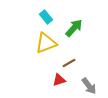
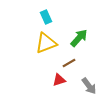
cyan rectangle: rotated 16 degrees clockwise
green arrow: moved 5 px right, 10 px down
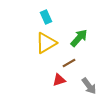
yellow triangle: rotated 10 degrees counterclockwise
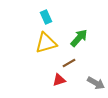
yellow triangle: rotated 15 degrees clockwise
gray arrow: moved 7 px right, 3 px up; rotated 24 degrees counterclockwise
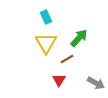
yellow triangle: rotated 45 degrees counterclockwise
brown line: moved 2 px left, 4 px up
red triangle: rotated 40 degrees counterclockwise
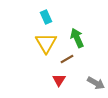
green arrow: moved 2 px left; rotated 66 degrees counterclockwise
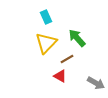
green arrow: rotated 18 degrees counterclockwise
yellow triangle: rotated 15 degrees clockwise
red triangle: moved 1 px right, 4 px up; rotated 32 degrees counterclockwise
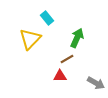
cyan rectangle: moved 1 px right, 1 px down; rotated 16 degrees counterclockwise
green arrow: rotated 66 degrees clockwise
yellow triangle: moved 16 px left, 4 px up
red triangle: rotated 32 degrees counterclockwise
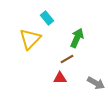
red triangle: moved 2 px down
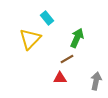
gray arrow: moved 2 px up; rotated 108 degrees counterclockwise
